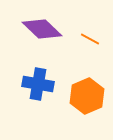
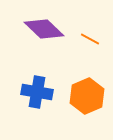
purple diamond: moved 2 px right
blue cross: moved 1 px left, 8 px down
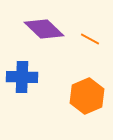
blue cross: moved 15 px left, 15 px up; rotated 8 degrees counterclockwise
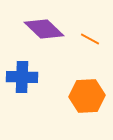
orange hexagon: rotated 20 degrees clockwise
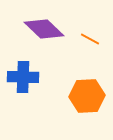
blue cross: moved 1 px right
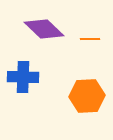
orange line: rotated 30 degrees counterclockwise
